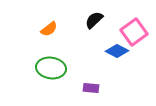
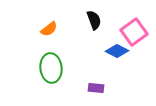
black semicircle: rotated 114 degrees clockwise
green ellipse: rotated 76 degrees clockwise
purple rectangle: moved 5 px right
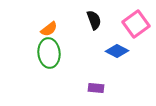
pink square: moved 2 px right, 8 px up
green ellipse: moved 2 px left, 15 px up
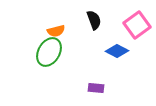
pink square: moved 1 px right, 1 px down
orange semicircle: moved 7 px right, 2 px down; rotated 24 degrees clockwise
green ellipse: moved 1 px up; rotated 36 degrees clockwise
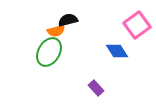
black semicircle: moved 26 px left; rotated 84 degrees counterclockwise
blue diamond: rotated 30 degrees clockwise
purple rectangle: rotated 42 degrees clockwise
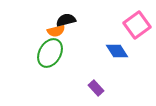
black semicircle: moved 2 px left
green ellipse: moved 1 px right, 1 px down
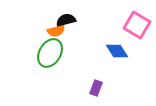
pink square: rotated 24 degrees counterclockwise
purple rectangle: rotated 63 degrees clockwise
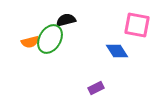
pink square: rotated 20 degrees counterclockwise
orange semicircle: moved 26 px left, 11 px down
green ellipse: moved 14 px up
purple rectangle: rotated 42 degrees clockwise
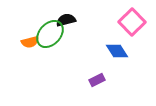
pink square: moved 5 px left, 3 px up; rotated 36 degrees clockwise
green ellipse: moved 5 px up; rotated 12 degrees clockwise
purple rectangle: moved 1 px right, 8 px up
